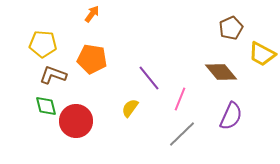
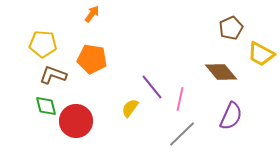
yellow trapezoid: moved 1 px left
purple line: moved 3 px right, 9 px down
pink line: rotated 10 degrees counterclockwise
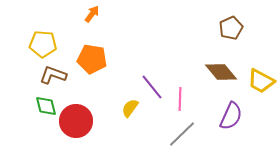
yellow trapezoid: moved 27 px down
pink line: rotated 10 degrees counterclockwise
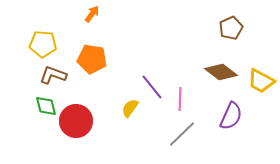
brown diamond: rotated 12 degrees counterclockwise
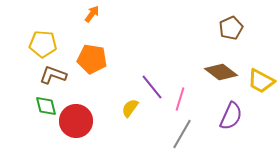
pink line: rotated 15 degrees clockwise
gray line: rotated 16 degrees counterclockwise
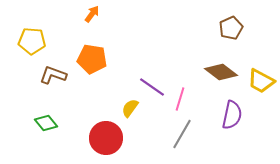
yellow pentagon: moved 11 px left, 3 px up
purple line: rotated 16 degrees counterclockwise
green diamond: moved 17 px down; rotated 25 degrees counterclockwise
purple semicircle: moved 1 px right, 1 px up; rotated 12 degrees counterclockwise
red circle: moved 30 px right, 17 px down
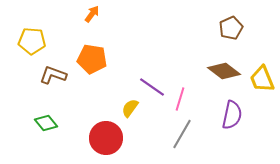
brown diamond: moved 3 px right, 1 px up
yellow trapezoid: moved 1 px right, 2 px up; rotated 40 degrees clockwise
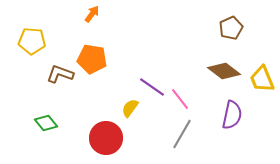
brown L-shape: moved 7 px right, 1 px up
pink line: rotated 55 degrees counterclockwise
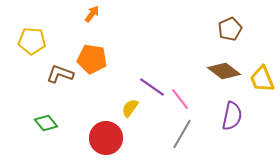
brown pentagon: moved 1 px left, 1 px down
purple semicircle: moved 1 px down
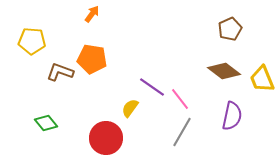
brown L-shape: moved 2 px up
gray line: moved 2 px up
